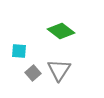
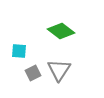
gray square: rotated 14 degrees clockwise
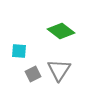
gray square: moved 1 px down
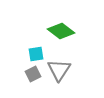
cyan square: moved 17 px right, 3 px down; rotated 14 degrees counterclockwise
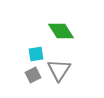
green diamond: rotated 20 degrees clockwise
gray square: moved 1 px down
